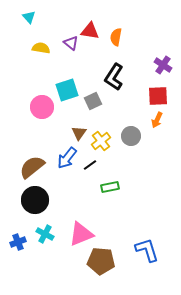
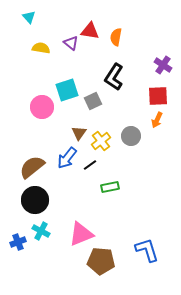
cyan cross: moved 4 px left, 3 px up
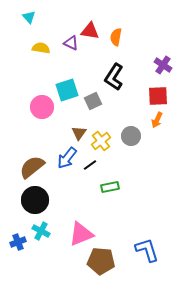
purple triangle: rotated 14 degrees counterclockwise
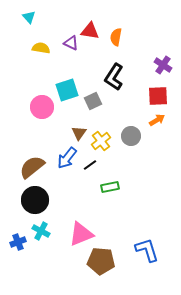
orange arrow: rotated 147 degrees counterclockwise
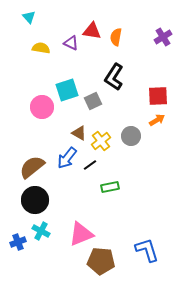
red triangle: moved 2 px right
purple cross: moved 28 px up; rotated 24 degrees clockwise
brown triangle: rotated 35 degrees counterclockwise
